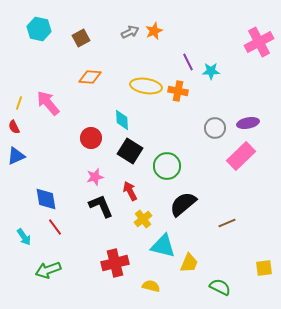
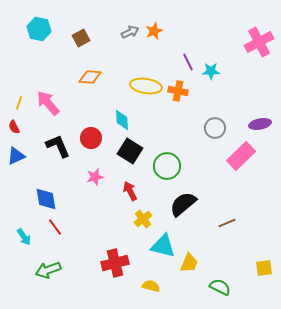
purple ellipse: moved 12 px right, 1 px down
black L-shape: moved 43 px left, 60 px up
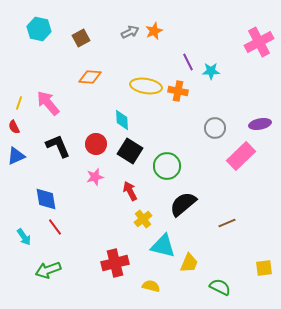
red circle: moved 5 px right, 6 px down
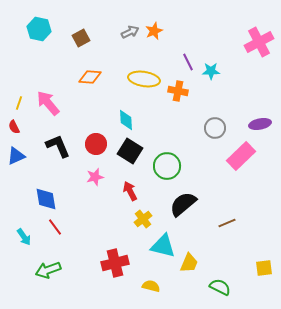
yellow ellipse: moved 2 px left, 7 px up
cyan diamond: moved 4 px right
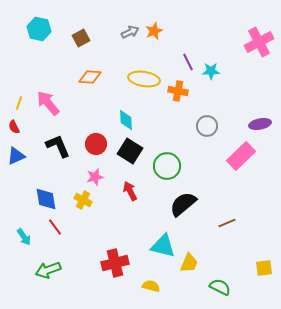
gray circle: moved 8 px left, 2 px up
yellow cross: moved 60 px left, 19 px up; rotated 24 degrees counterclockwise
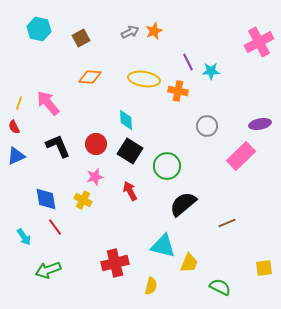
yellow semicircle: rotated 90 degrees clockwise
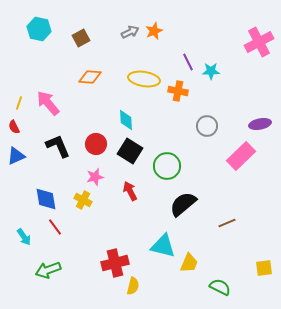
yellow semicircle: moved 18 px left
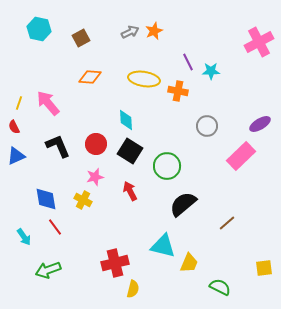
purple ellipse: rotated 20 degrees counterclockwise
brown line: rotated 18 degrees counterclockwise
yellow semicircle: moved 3 px down
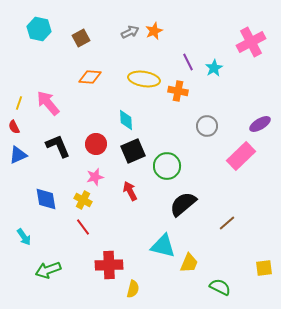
pink cross: moved 8 px left
cyan star: moved 3 px right, 3 px up; rotated 30 degrees counterclockwise
black square: moved 3 px right; rotated 35 degrees clockwise
blue triangle: moved 2 px right, 1 px up
red line: moved 28 px right
red cross: moved 6 px left, 2 px down; rotated 12 degrees clockwise
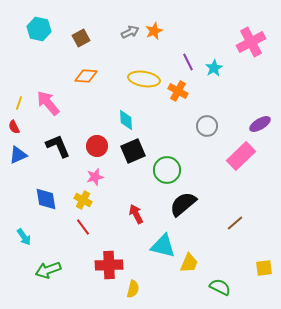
orange diamond: moved 4 px left, 1 px up
orange cross: rotated 18 degrees clockwise
red circle: moved 1 px right, 2 px down
green circle: moved 4 px down
red arrow: moved 6 px right, 23 px down
brown line: moved 8 px right
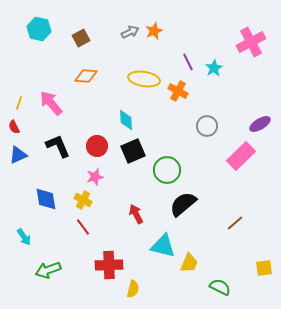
pink arrow: moved 3 px right
